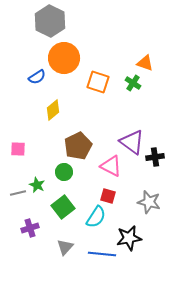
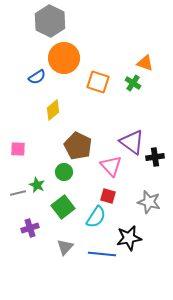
brown pentagon: rotated 20 degrees counterclockwise
pink triangle: rotated 20 degrees clockwise
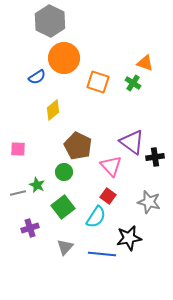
red square: rotated 21 degrees clockwise
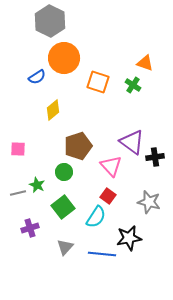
green cross: moved 2 px down
brown pentagon: rotated 28 degrees clockwise
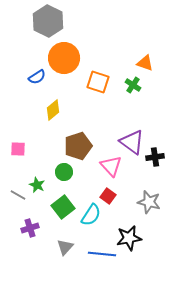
gray hexagon: moved 2 px left
gray line: moved 2 px down; rotated 42 degrees clockwise
cyan semicircle: moved 5 px left, 2 px up
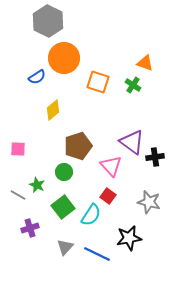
blue line: moved 5 px left; rotated 20 degrees clockwise
